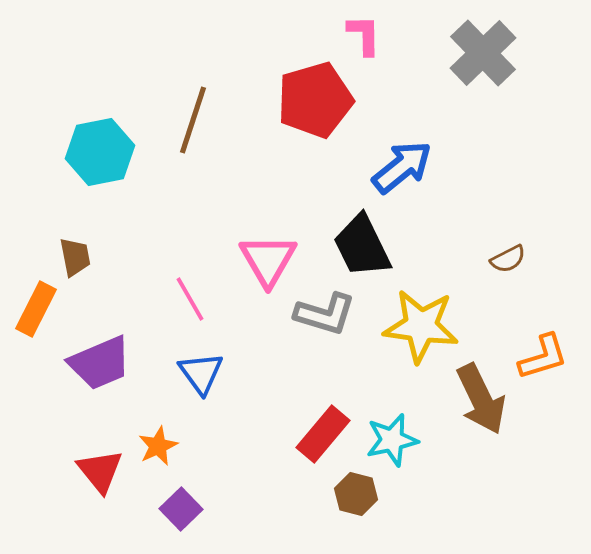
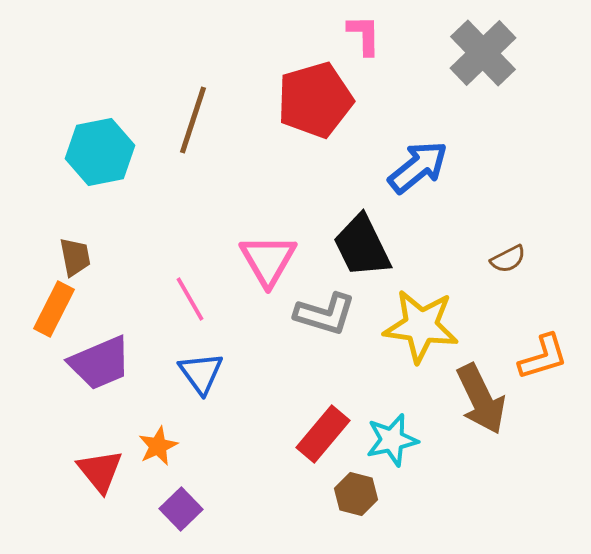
blue arrow: moved 16 px right
orange rectangle: moved 18 px right
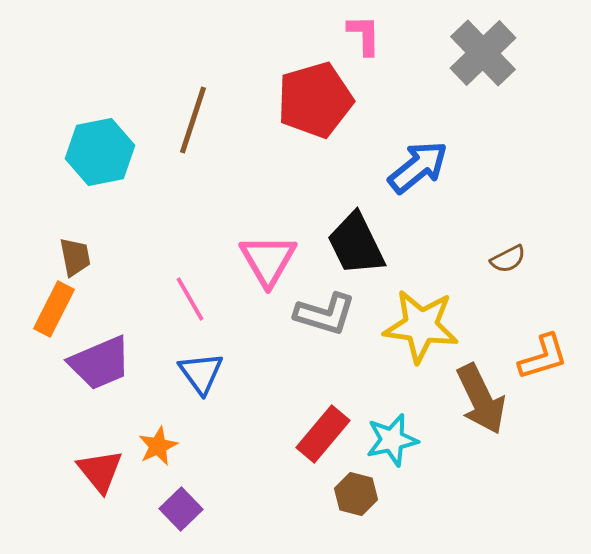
black trapezoid: moved 6 px left, 2 px up
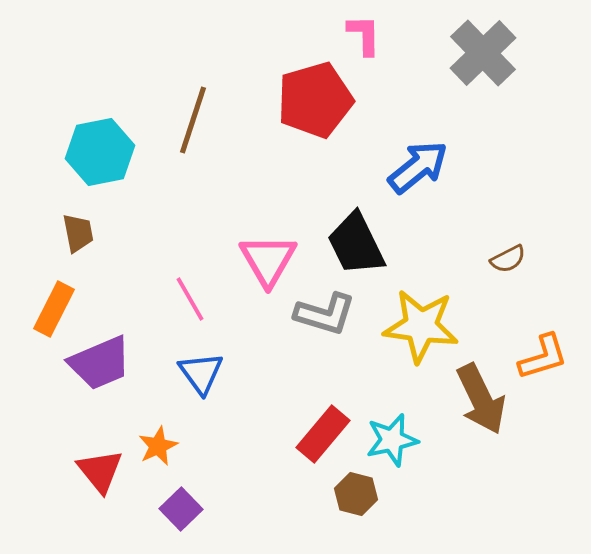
brown trapezoid: moved 3 px right, 24 px up
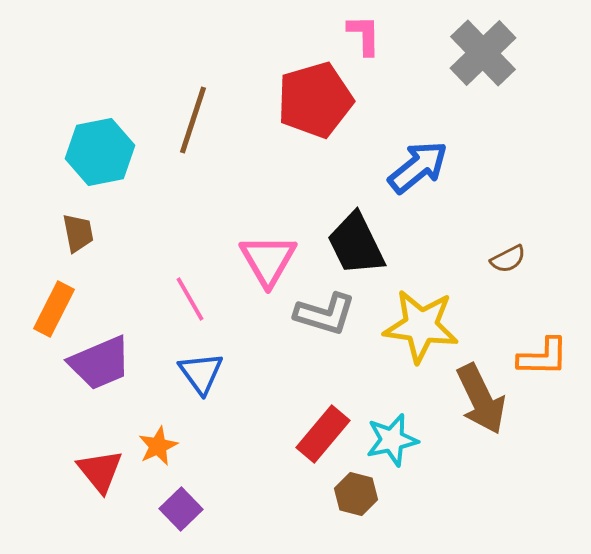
orange L-shape: rotated 18 degrees clockwise
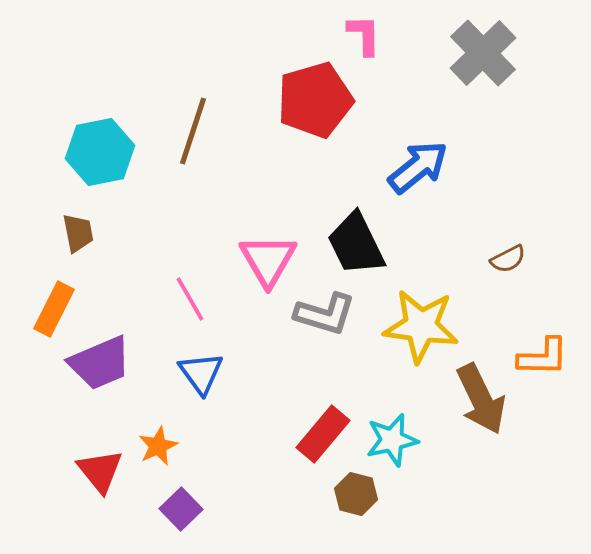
brown line: moved 11 px down
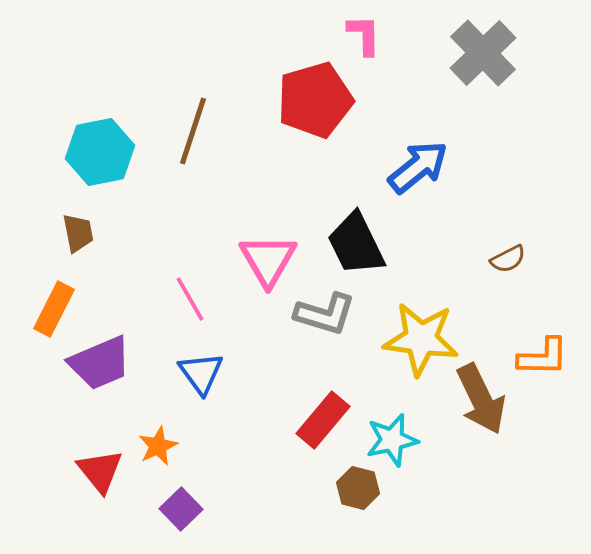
yellow star: moved 13 px down
red rectangle: moved 14 px up
brown hexagon: moved 2 px right, 6 px up
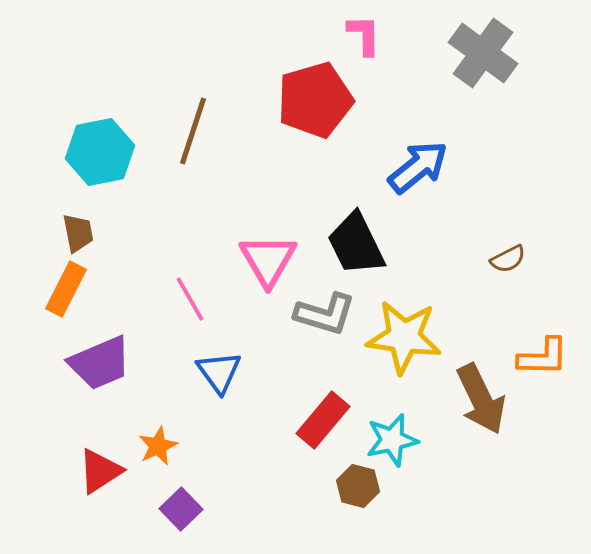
gray cross: rotated 10 degrees counterclockwise
orange rectangle: moved 12 px right, 20 px up
yellow star: moved 17 px left, 2 px up
blue triangle: moved 18 px right, 1 px up
red triangle: rotated 36 degrees clockwise
brown hexagon: moved 2 px up
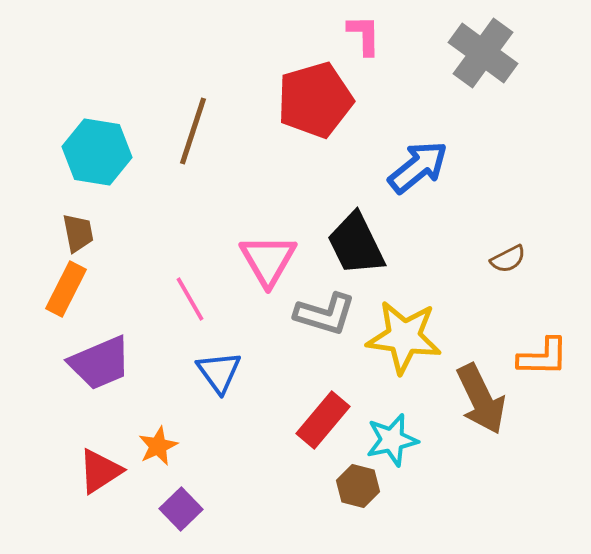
cyan hexagon: moved 3 px left; rotated 20 degrees clockwise
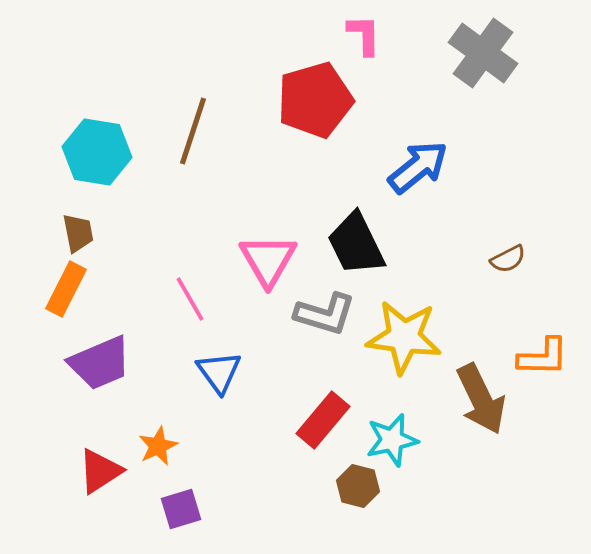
purple square: rotated 27 degrees clockwise
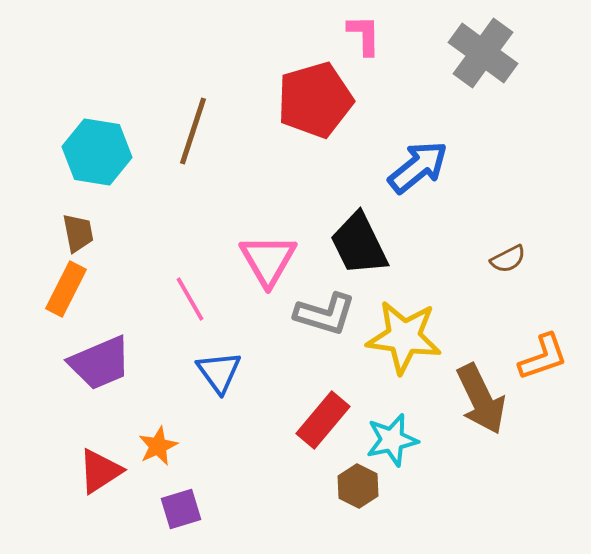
black trapezoid: moved 3 px right
orange L-shape: rotated 20 degrees counterclockwise
brown hexagon: rotated 12 degrees clockwise
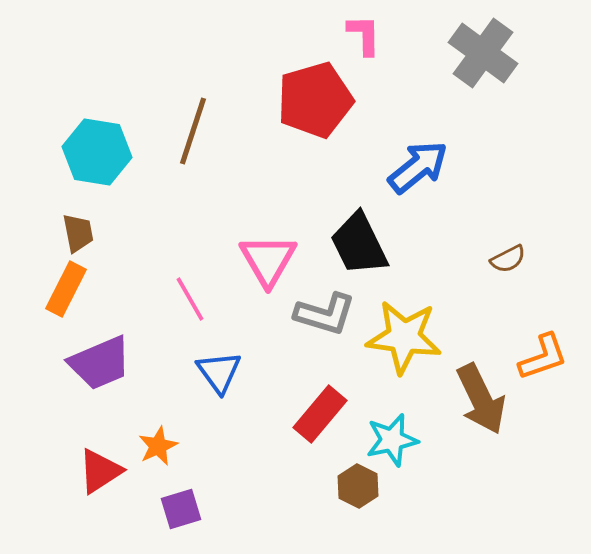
red rectangle: moved 3 px left, 6 px up
